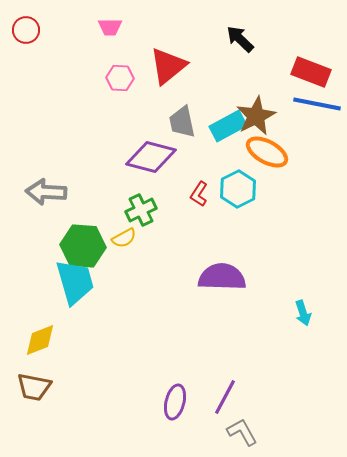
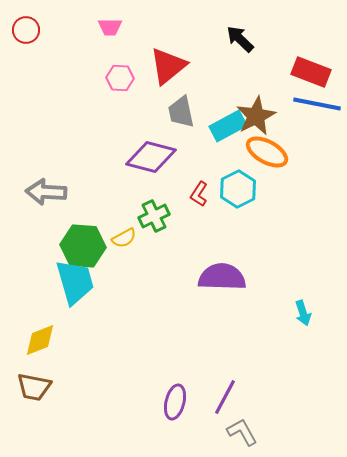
gray trapezoid: moved 1 px left, 10 px up
green cross: moved 13 px right, 6 px down
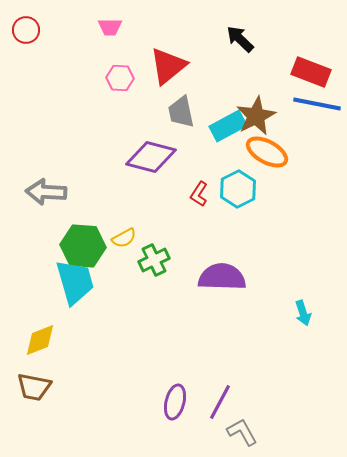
green cross: moved 44 px down
purple line: moved 5 px left, 5 px down
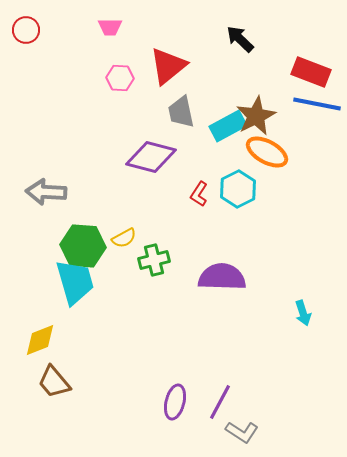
green cross: rotated 12 degrees clockwise
brown trapezoid: moved 20 px right, 5 px up; rotated 39 degrees clockwise
gray L-shape: rotated 152 degrees clockwise
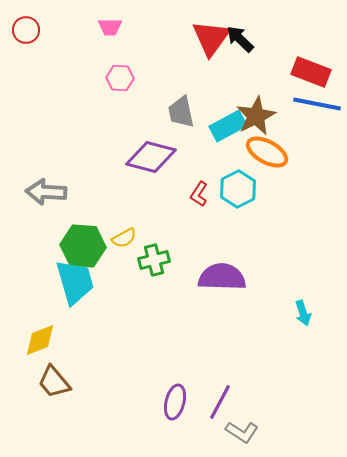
red triangle: moved 43 px right, 28 px up; rotated 15 degrees counterclockwise
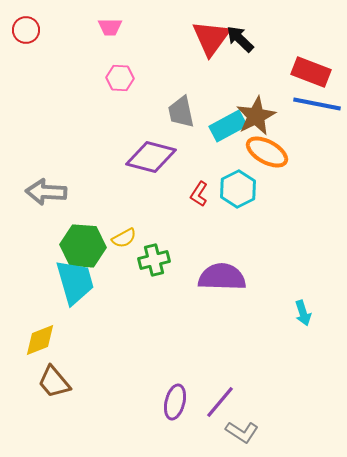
purple line: rotated 12 degrees clockwise
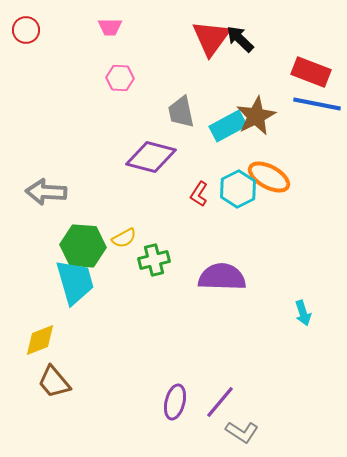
orange ellipse: moved 2 px right, 25 px down
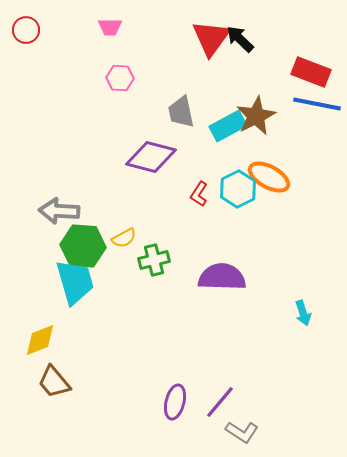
gray arrow: moved 13 px right, 19 px down
